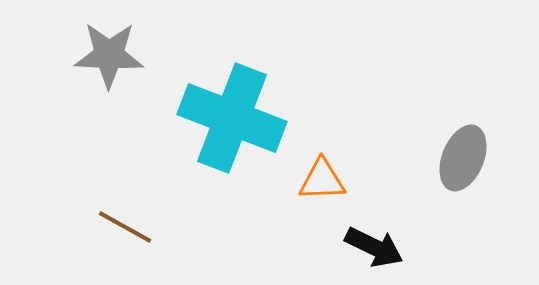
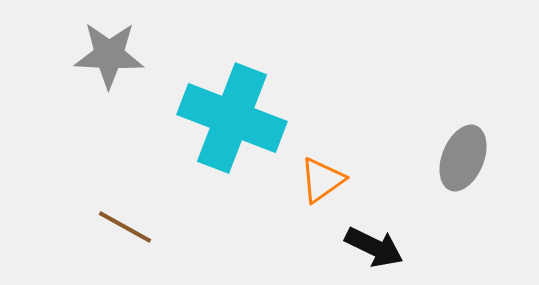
orange triangle: rotated 33 degrees counterclockwise
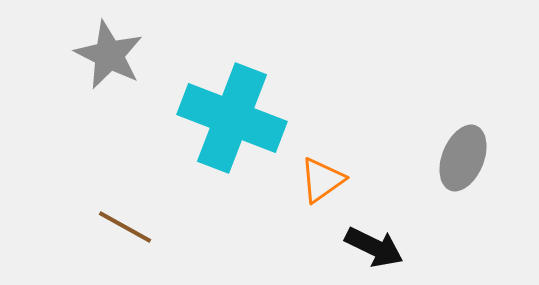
gray star: rotated 24 degrees clockwise
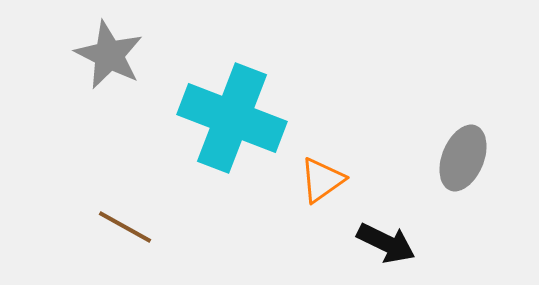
black arrow: moved 12 px right, 4 px up
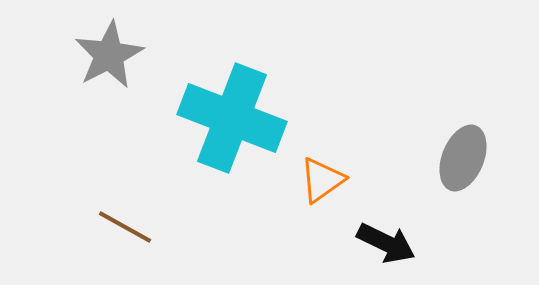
gray star: rotated 18 degrees clockwise
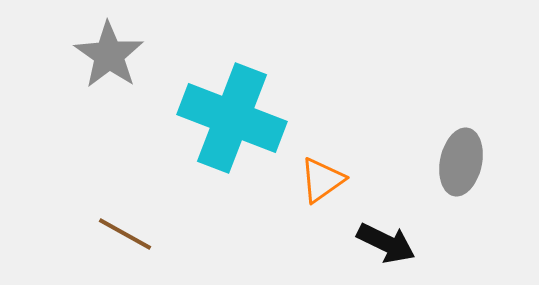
gray star: rotated 10 degrees counterclockwise
gray ellipse: moved 2 px left, 4 px down; rotated 10 degrees counterclockwise
brown line: moved 7 px down
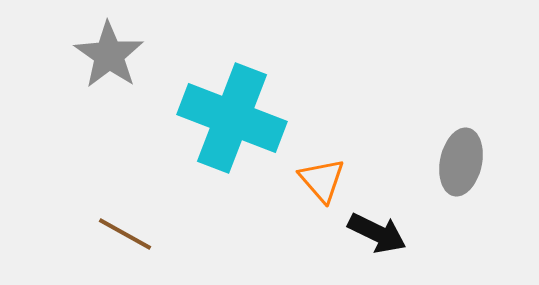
orange triangle: rotated 36 degrees counterclockwise
black arrow: moved 9 px left, 10 px up
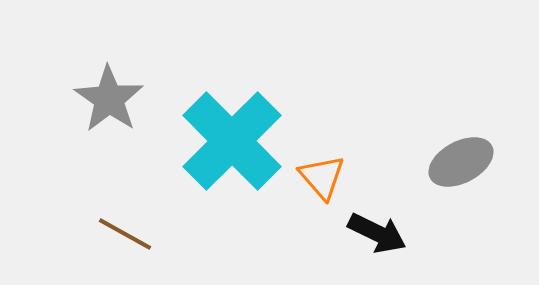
gray star: moved 44 px down
cyan cross: moved 23 px down; rotated 24 degrees clockwise
gray ellipse: rotated 50 degrees clockwise
orange triangle: moved 3 px up
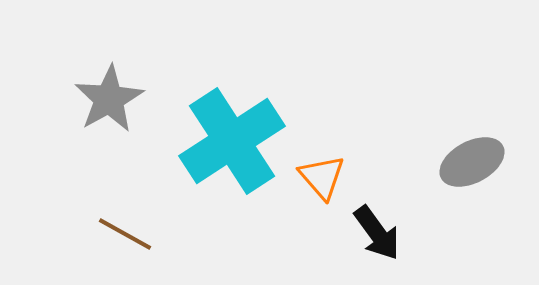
gray star: rotated 8 degrees clockwise
cyan cross: rotated 12 degrees clockwise
gray ellipse: moved 11 px right
black arrow: rotated 28 degrees clockwise
